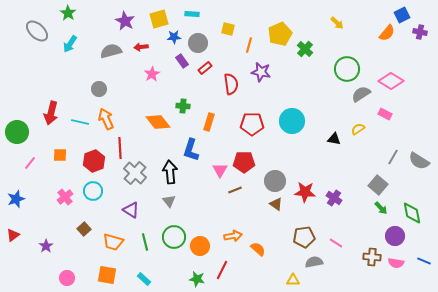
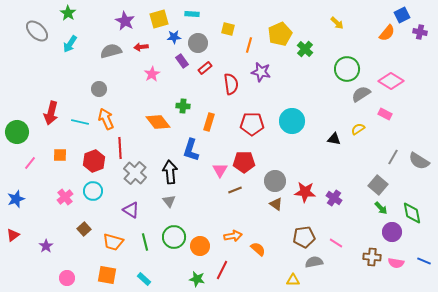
purple circle at (395, 236): moved 3 px left, 4 px up
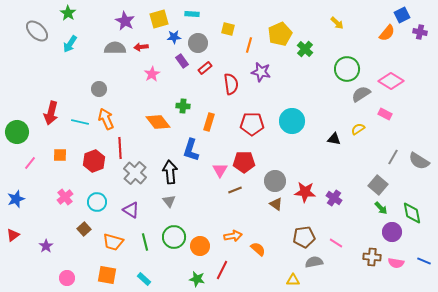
gray semicircle at (111, 51): moved 4 px right, 3 px up; rotated 15 degrees clockwise
cyan circle at (93, 191): moved 4 px right, 11 px down
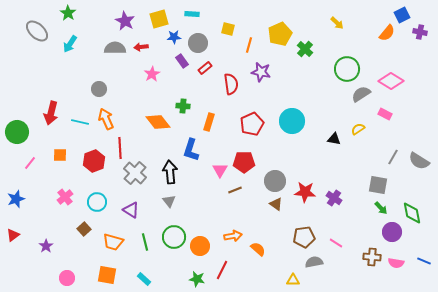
red pentagon at (252, 124): rotated 25 degrees counterclockwise
gray square at (378, 185): rotated 30 degrees counterclockwise
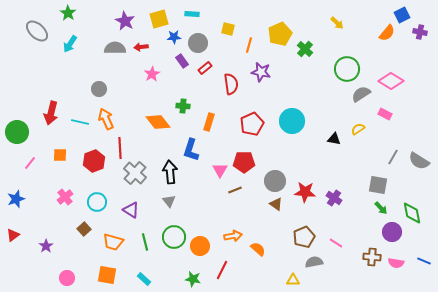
brown pentagon at (304, 237): rotated 15 degrees counterclockwise
green star at (197, 279): moved 4 px left
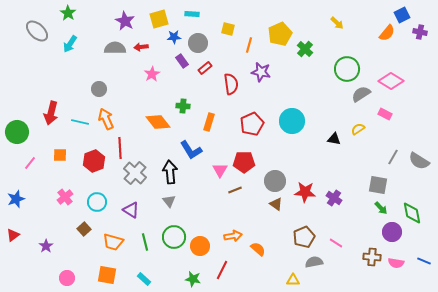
blue L-shape at (191, 150): rotated 50 degrees counterclockwise
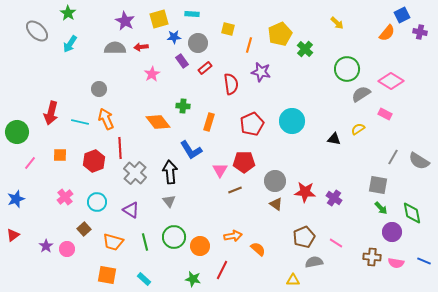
pink circle at (67, 278): moved 29 px up
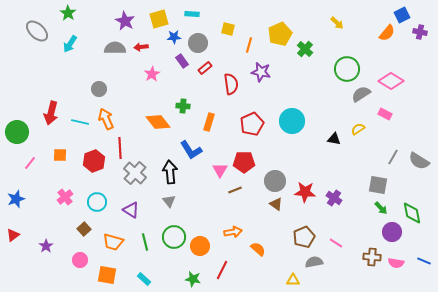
orange arrow at (233, 236): moved 4 px up
pink circle at (67, 249): moved 13 px right, 11 px down
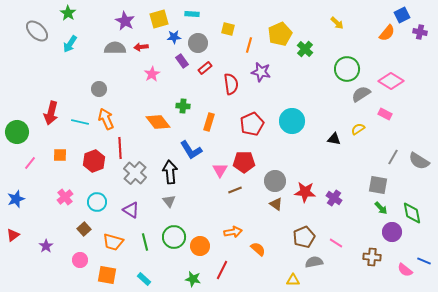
pink semicircle at (396, 263): moved 9 px right, 7 px down; rotated 28 degrees clockwise
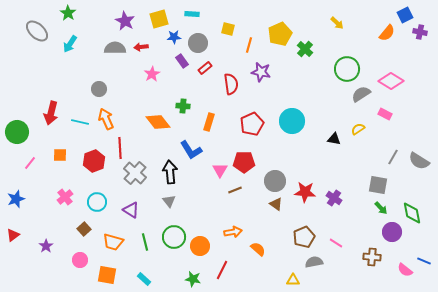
blue square at (402, 15): moved 3 px right
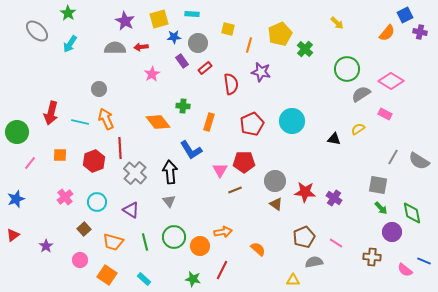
orange arrow at (233, 232): moved 10 px left
orange square at (107, 275): rotated 24 degrees clockwise
